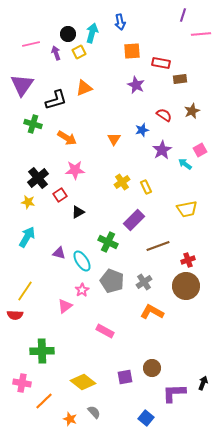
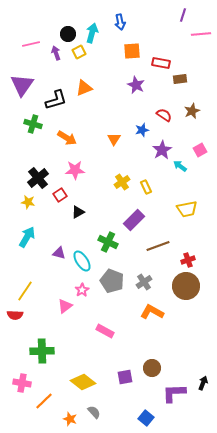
cyan arrow at (185, 164): moved 5 px left, 2 px down
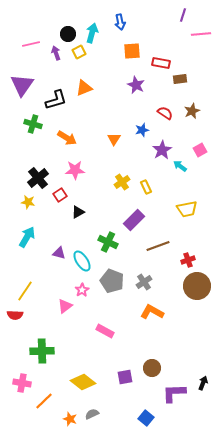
red semicircle at (164, 115): moved 1 px right, 2 px up
brown circle at (186, 286): moved 11 px right
gray semicircle at (94, 412): moved 2 px left, 2 px down; rotated 72 degrees counterclockwise
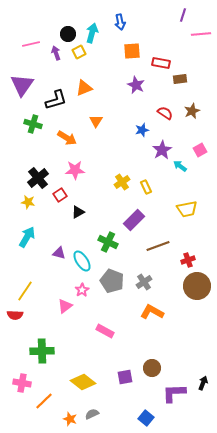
orange triangle at (114, 139): moved 18 px left, 18 px up
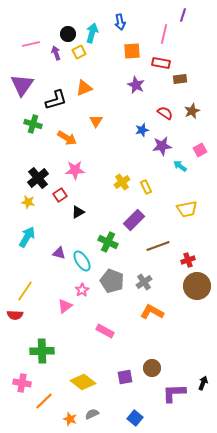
pink line at (201, 34): moved 37 px left; rotated 72 degrees counterclockwise
purple star at (162, 150): moved 4 px up; rotated 24 degrees clockwise
blue square at (146, 418): moved 11 px left
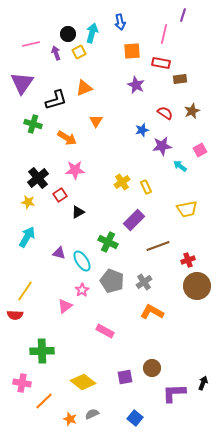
purple triangle at (22, 85): moved 2 px up
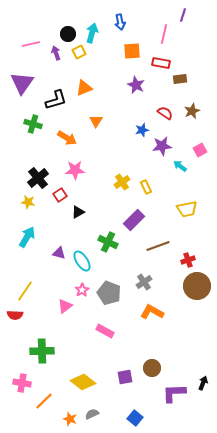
gray pentagon at (112, 281): moved 3 px left, 12 px down
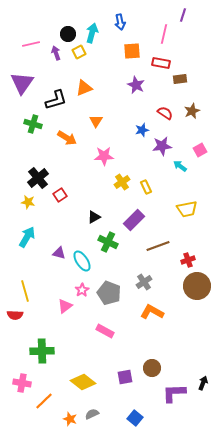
pink star at (75, 170): moved 29 px right, 14 px up
black triangle at (78, 212): moved 16 px right, 5 px down
yellow line at (25, 291): rotated 50 degrees counterclockwise
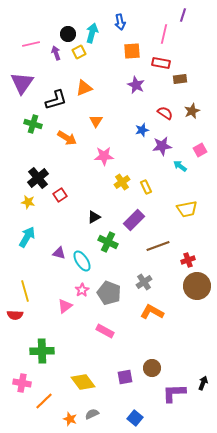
yellow diamond at (83, 382): rotated 15 degrees clockwise
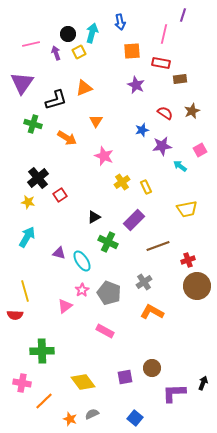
pink star at (104, 156): rotated 24 degrees clockwise
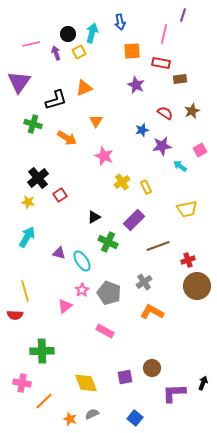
purple triangle at (22, 83): moved 3 px left, 1 px up
yellow diamond at (83, 382): moved 3 px right, 1 px down; rotated 15 degrees clockwise
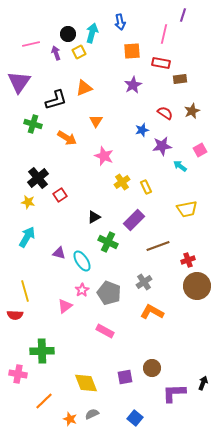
purple star at (136, 85): moved 3 px left; rotated 18 degrees clockwise
pink cross at (22, 383): moved 4 px left, 9 px up
